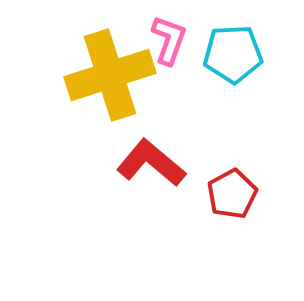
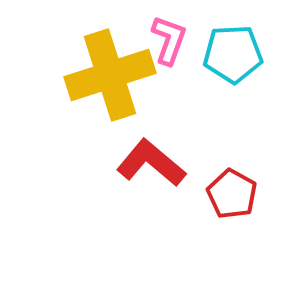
red pentagon: rotated 15 degrees counterclockwise
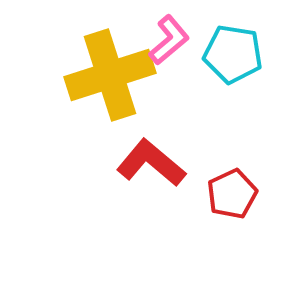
pink L-shape: rotated 30 degrees clockwise
cyan pentagon: rotated 12 degrees clockwise
red pentagon: rotated 18 degrees clockwise
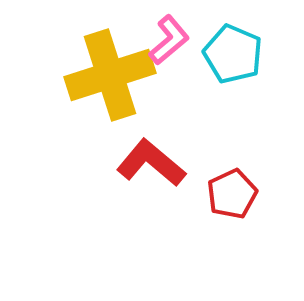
cyan pentagon: rotated 14 degrees clockwise
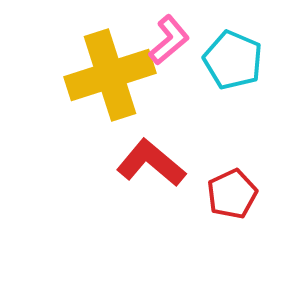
cyan pentagon: moved 6 px down
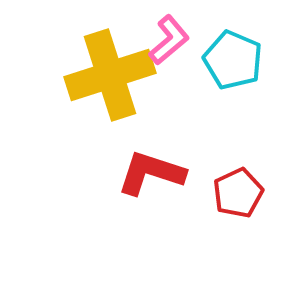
red L-shape: moved 10 px down; rotated 22 degrees counterclockwise
red pentagon: moved 6 px right, 1 px up
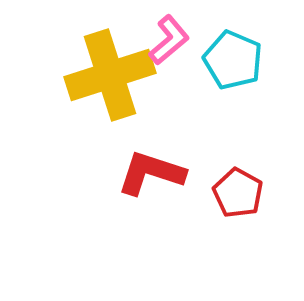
red pentagon: rotated 18 degrees counterclockwise
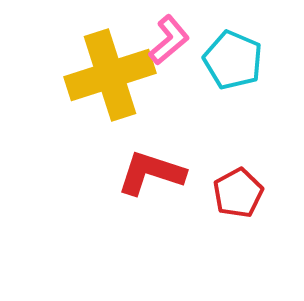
red pentagon: rotated 15 degrees clockwise
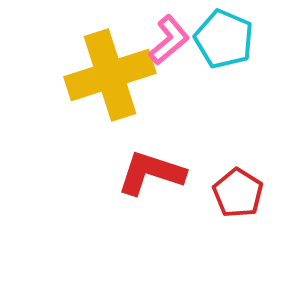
cyan pentagon: moved 9 px left, 21 px up
red pentagon: rotated 12 degrees counterclockwise
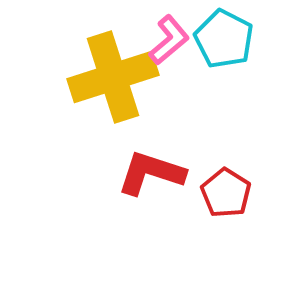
cyan pentagon: rotated 4 degrees clockwise
yellow cross: moved 3 px right, 2 px down
red pentagon: moved 12 px left
